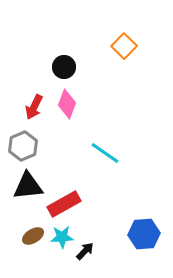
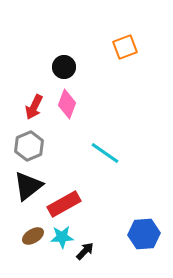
orange square: moved 1 px right, 1 px down; rotated 25 degrees clockwise
gray hexagon: moved 6 px right
black triangle: rotated 32 degrees counterclockwise
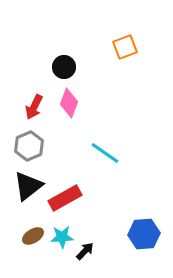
pink diamond: moved 2 px right, 1 px up
red rectangle: moved 1 px right, 6 px up
